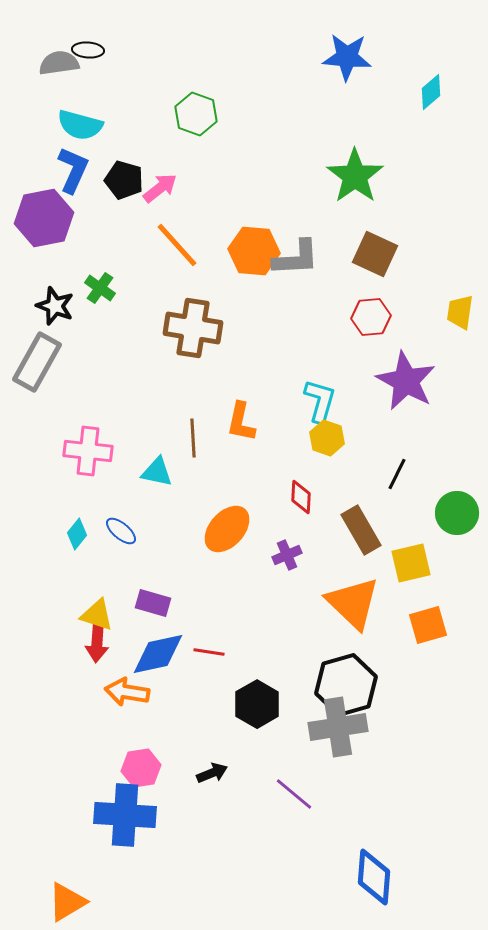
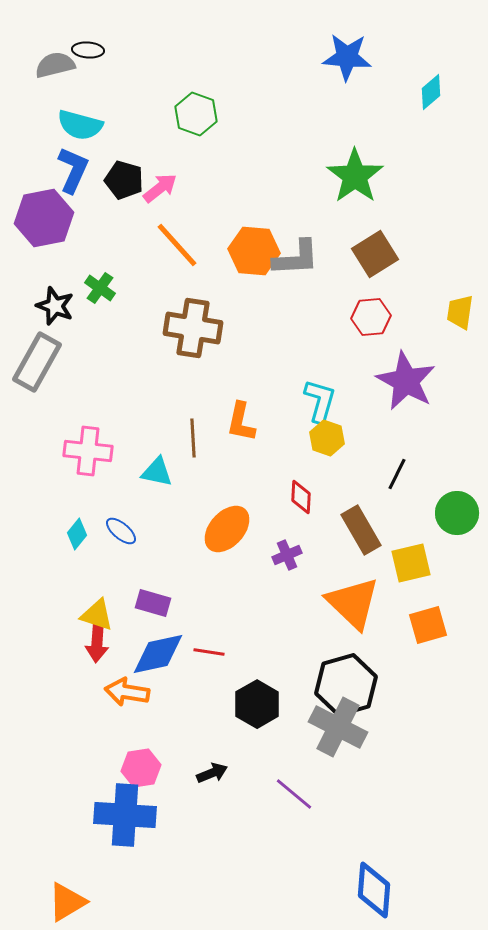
gray semicircle at (59, 63): moved 4 px left, 2 px down; rotated 6 degrees counterclockwise
brown square at (375, 254): rotated 33 degrees clockwise
gray cross at (338, 727): rotated 36 degrees clockwise
blue diamond at (374, 877): moved 13 px down
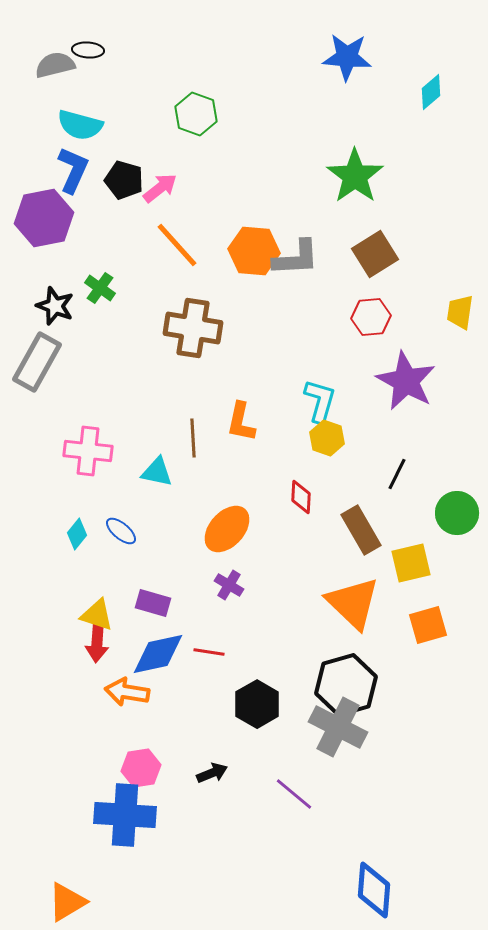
purple cross at (287, 555): moved 58 px left, 30 px down; rotated 36 degrees counterclockwise
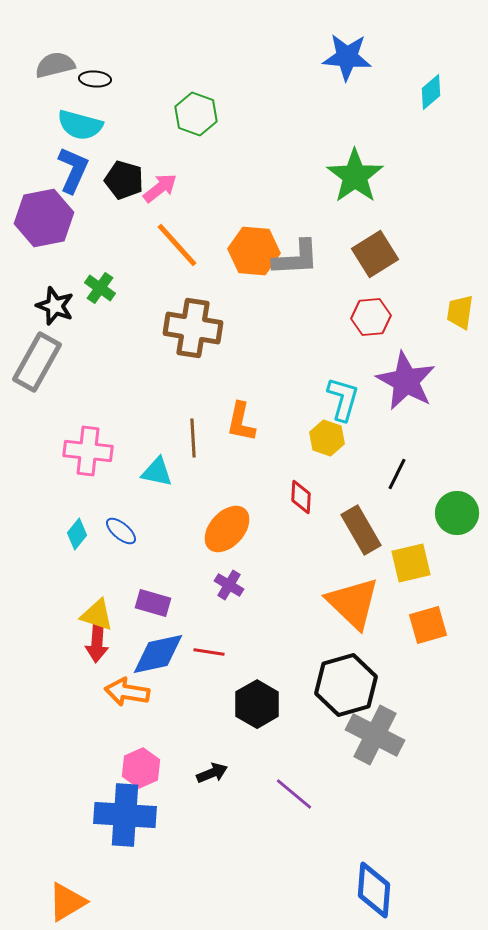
black ellipse at (88, 50): moved 7 px right, 29 px down
cyan L-shape at (320, 401): moved 23 px right, 2 px up
gray cross at (338, 727): moved 37 px right, 8 px down
pink hexagon at (141, 768): rotated 15 degrees counterclockwise
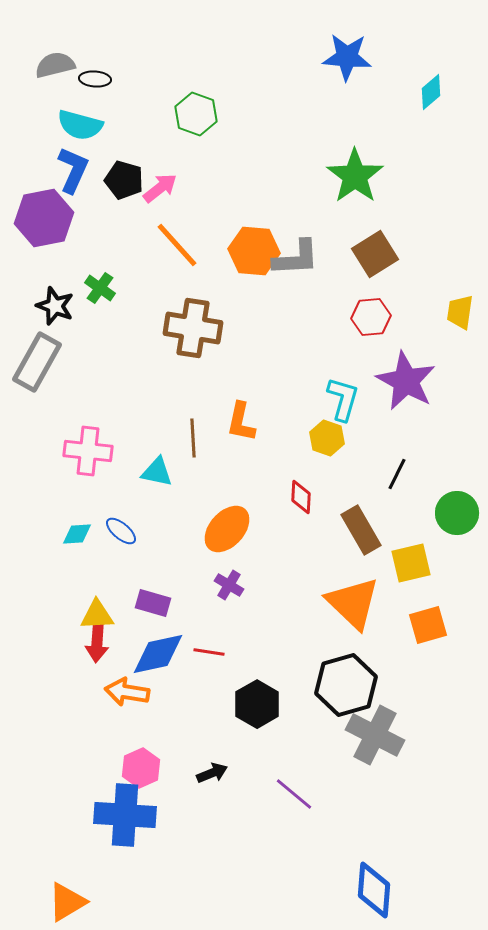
cyan diamond at (77, 534): rotated 48 degrees clockwise
yellow triangle at (97, 615): rotated 21 degrees counterclockwise
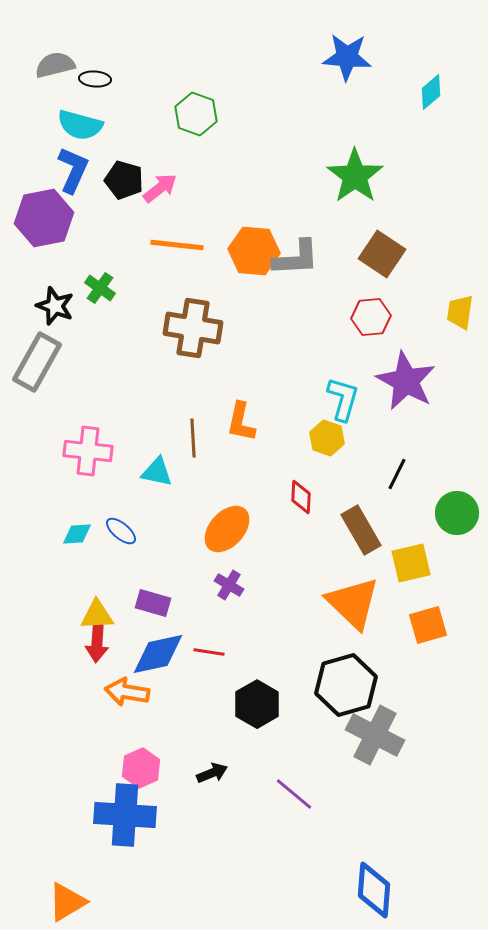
orange line at (177, 245): rotated 42 degrees counterclockwise
brown square at (375, 254): moved 7 px right; rotated 24 degrees counterclockwise
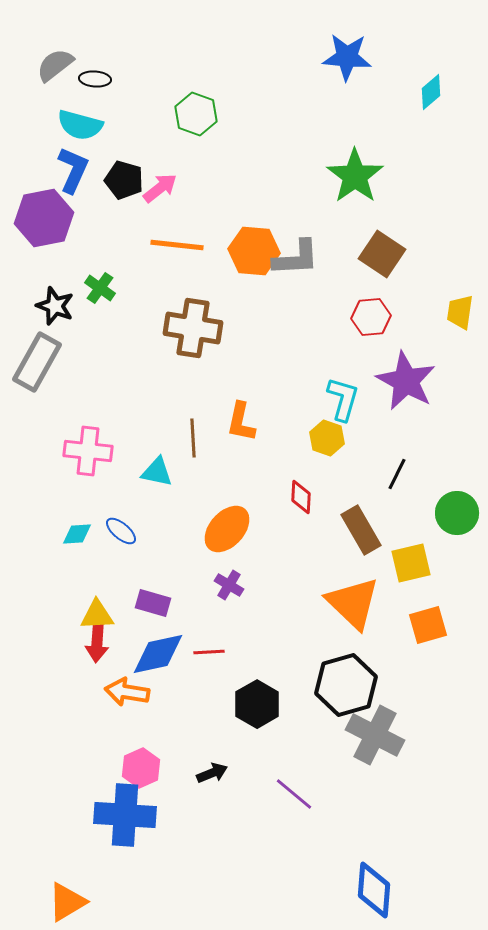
gray semicircle at (55, 65): rotated 24 degrees counterclockwise
red line at (209, 652): rotated 12 degrees counterclockwise
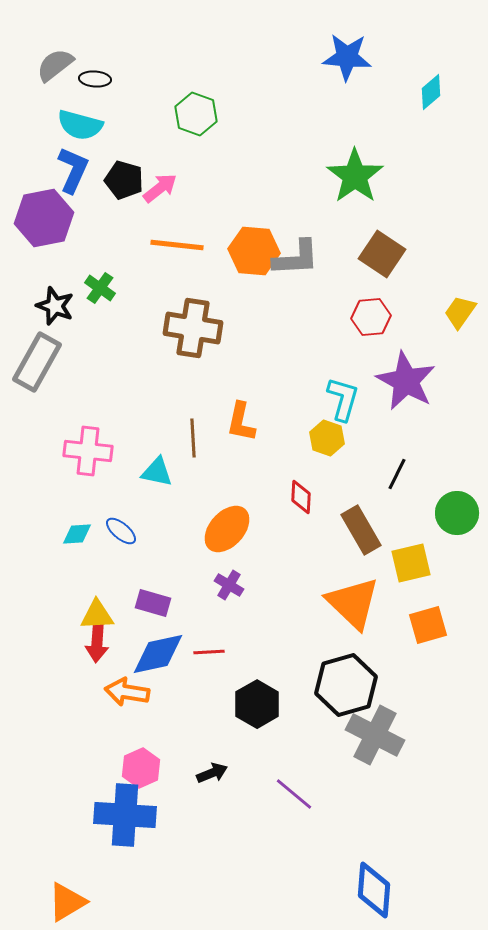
yellow trapezoid at (460, 312): rotated 27 degrees clockwise
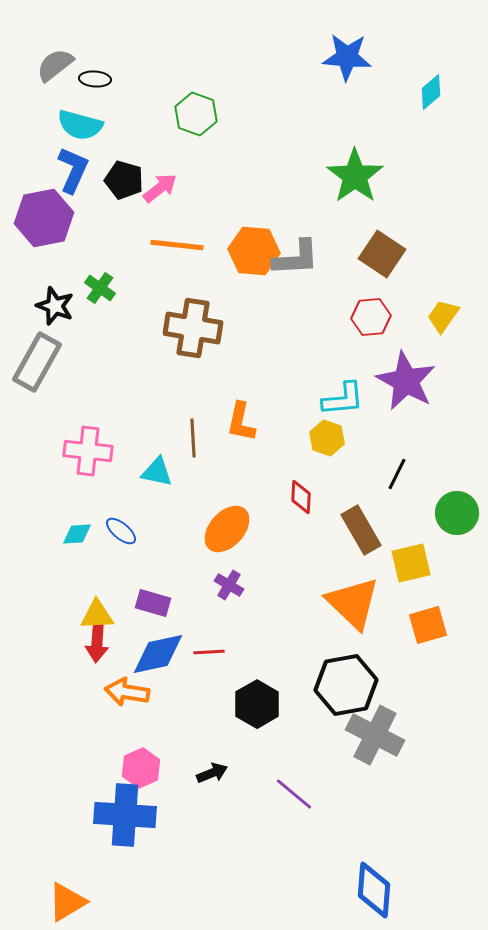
yellow trapezoid at (460, 312): moved 17 px left, 4 px down
cyan L-shape at (343, 399): rotated 69 degrees clockwise
black hexagon at (346, 685): rotated 6 degrees clockwise
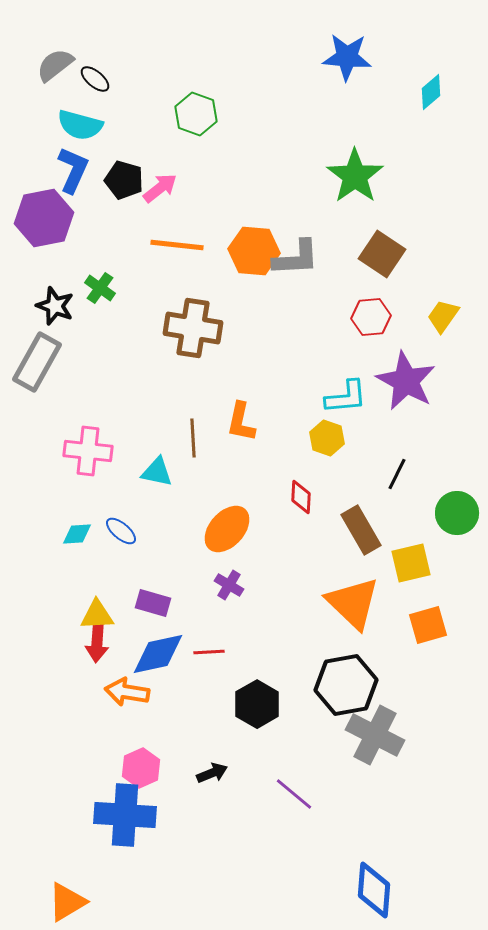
black ellipse at (95, 79): rotated 36 degrees clockwise
cyan L-shape at (343, 399): moved 3 px right, 2 px up
